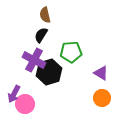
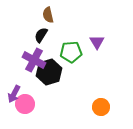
brown semicircle: moved 3 px right
purple triangle: moved 4 px left, 31 px up; rotated 28 degrees clockwise
orange circle: moved 1 px left, 9 px down
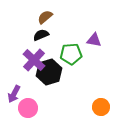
brown semicircle: moved 3 px left, 2 px down; rotated 63 degrees clockwise
black semicircle: rotated 35 degrees clockwise
purple triangle: moved 3 px left, 2 px up; rotated 49 degrees counterclockwise
green pentagon: moved 2 px down
purple cross: rotated 15 degrees clockwise
pink circle: moved 3 px right, 4 px down
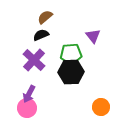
purple triangle: moved 1 px left, 4 px up; rotated 42 degrees clockwise
black hexagon: moved 22 px right; rotated 15 degrees clockwise
purple arrow: moved 15 px right
pink circle: moved 1 px left
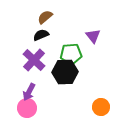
black hexagon: moved 6 px left
purple arrow: moved 2 px up
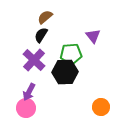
black semicircle: rotated 35 degrees counterclockwise
pink circle: moved 1 px left
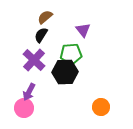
purple triangle: moved 10 px left, 6 px up
pink circle: moved 2 px left
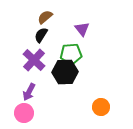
purple triangle: moved 1 px left, 1 px up
pink circle: moved 5 px down
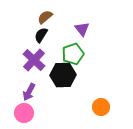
green pentagon: moved 2 px right; rotated 15 degrees counterclockwise
black hexagon: moved 2 px left, 3 px down
